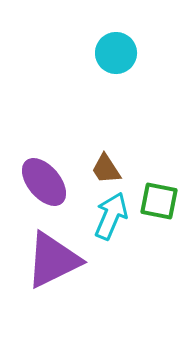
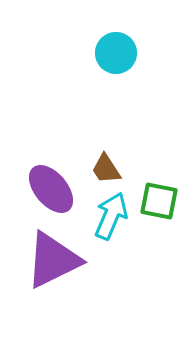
purple ellipse: moved 7 px right, 7 px down
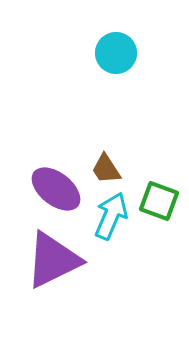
purple ellipse: moved 5 px right; rotated 12 degrees counterclockwise
green square: rotated 9 degrees clockwise
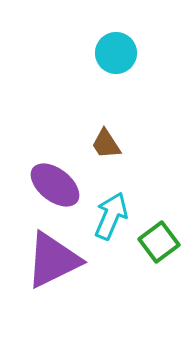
brown trapezoid: moved 25 px up
purple ellipse: moved 1 px left, 4 px up
green square: moved 41 px down; rotated 33 degrees clockwise
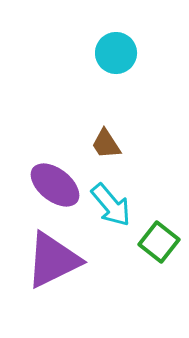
cyan arrow: moved 11 px up; rotated 117 degrees clockwise
green square: rotated 15 degrees counterclockwise
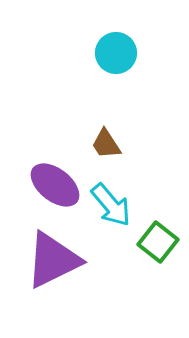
green square: moved 1 px left
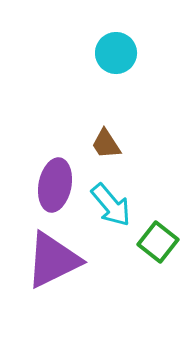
purple ellipse: rotated 63 degrees clockwise
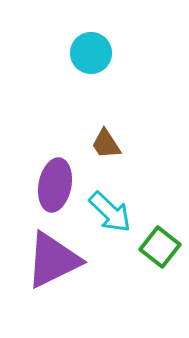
cyan circle: moved 25 px left
cyan arrow: moved 1 px left, 7 px down; rotated 6 degrees counterclockwise
green square: moved 2 px right, 5 px down
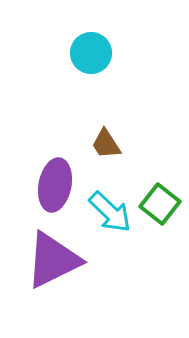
green square: moved 43 px up
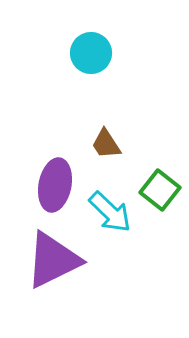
green square: moved 14 px up
